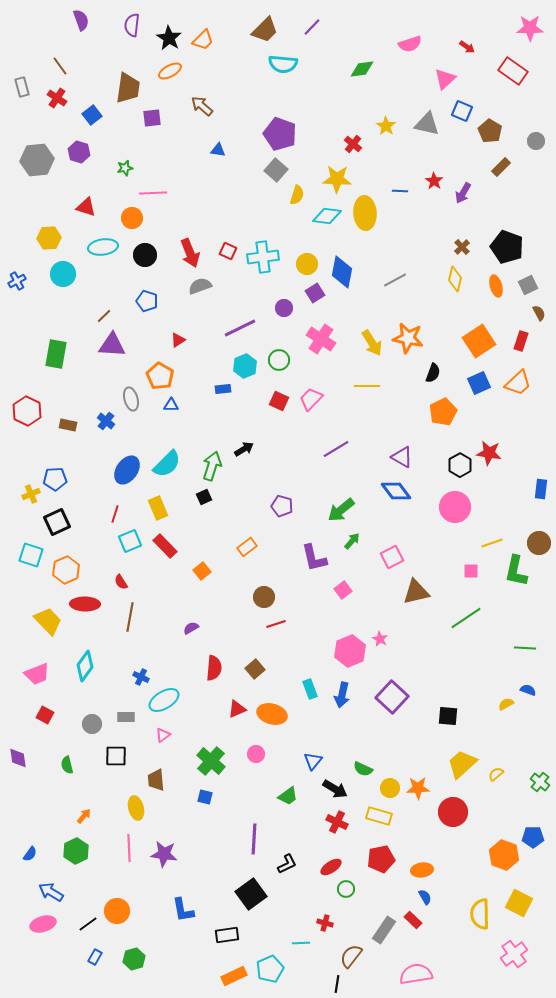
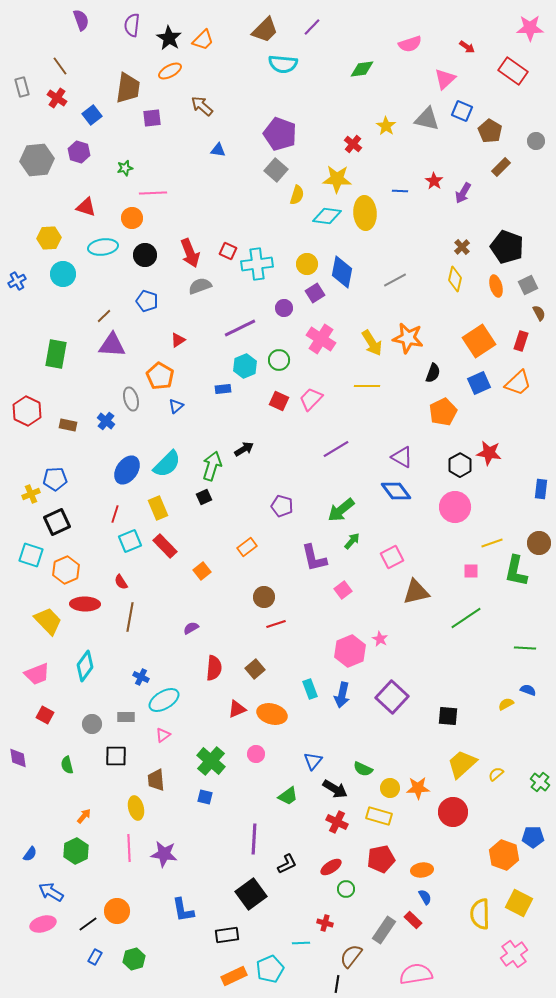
gray triangle at (427, 124): moved 5 px up
cyan cross at (263, 257): moved 6 px left, 7 px down
blue triangle at (171, 405): moved 5 px right, 1 px down; rotated 42 degrees counterclockwise
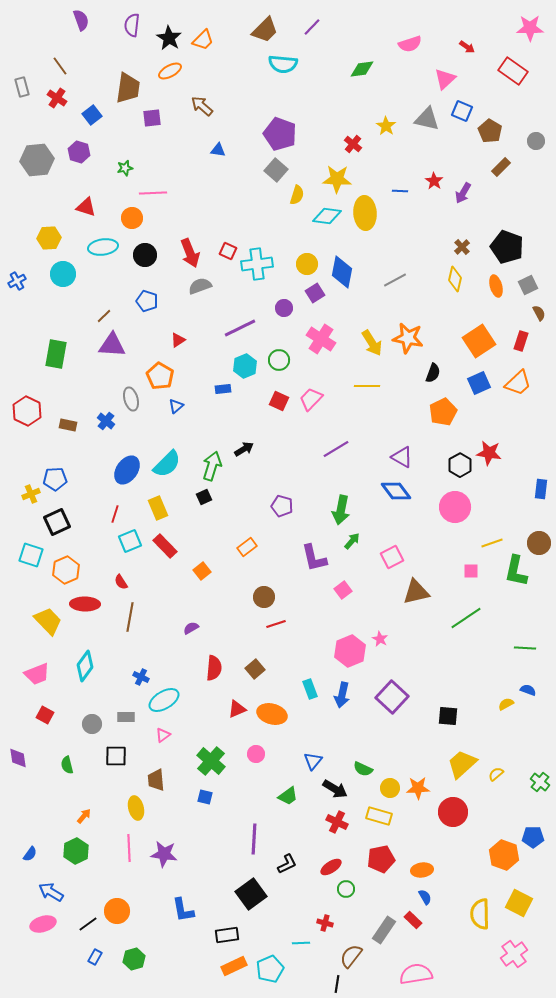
green arrow at (341, 510): rotated 40 degrees counterclockwise
orange rectangle at (234, 976): moved 10 px up
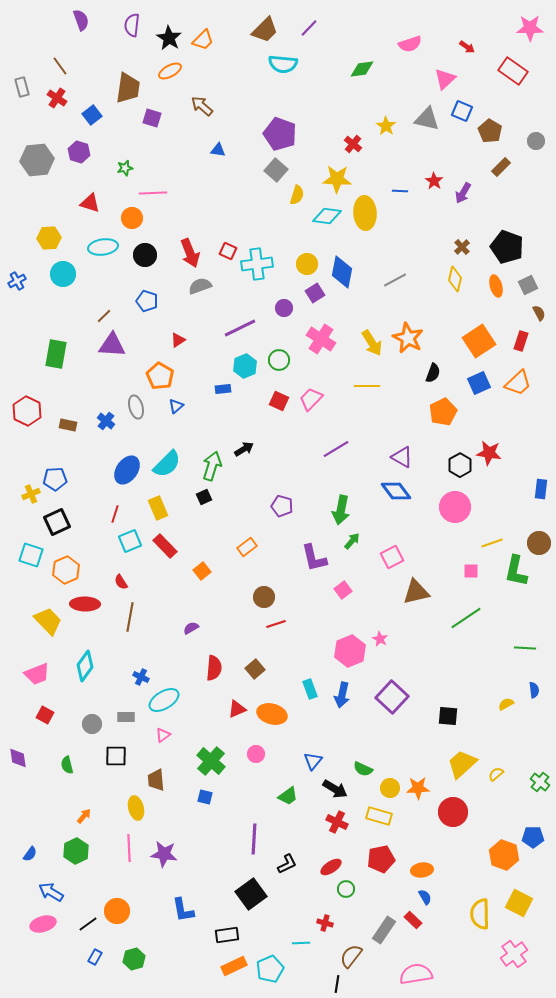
purple line at (312, 27): moved 3 px left, 1 px down
purple square at (152, 118): rotated 24 degrees clockwise
red triangle at (86, 207): moved 4 px right, 4 px up
orange star at (408, 338): rotated 16 degrees clockwise
gray ellipse at (131, 399): moved 5 px right, 8 px down
blue semicircle at (528, 690): moved 6 px right; rotated 63 degrees clockwise
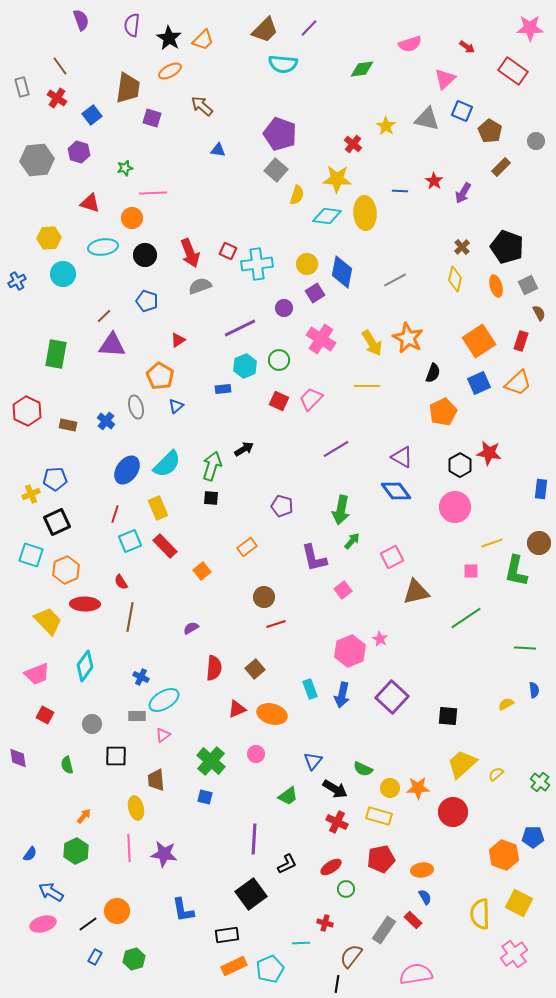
black square at (204, 497): moved 7 px right, 1 px down; rotated 28 degrees clockwise
gray rectangle at (126, 717): moved 11 px right, 1 px up
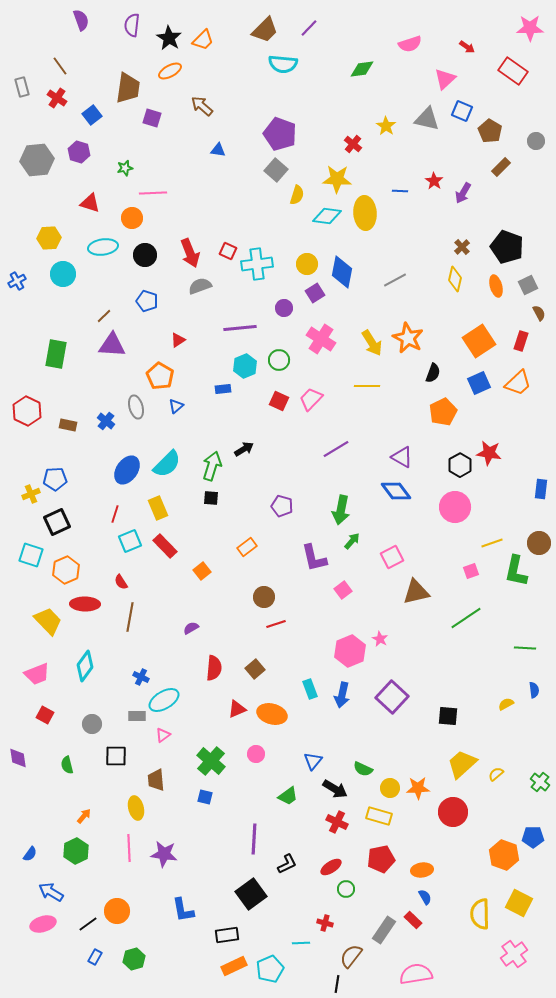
purple line at (240, 328): rotated 20 degrees clockwise
pink square at (471, 571): rotated 21 degrees counterclockwise
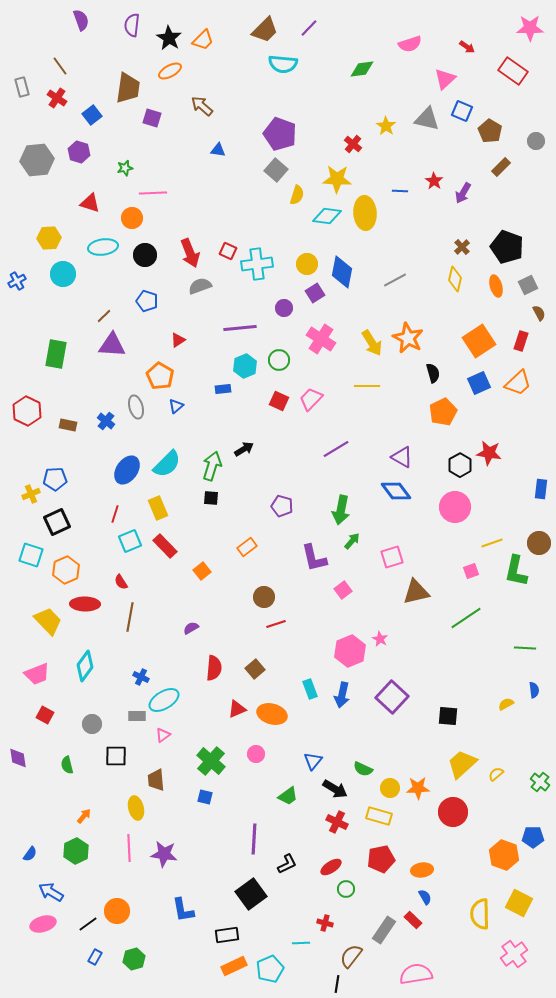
black semicircle at (433, 373): rotated 36 degrees counterclockwise
pink square at (392, 557): rotated 10 degrees clockwise
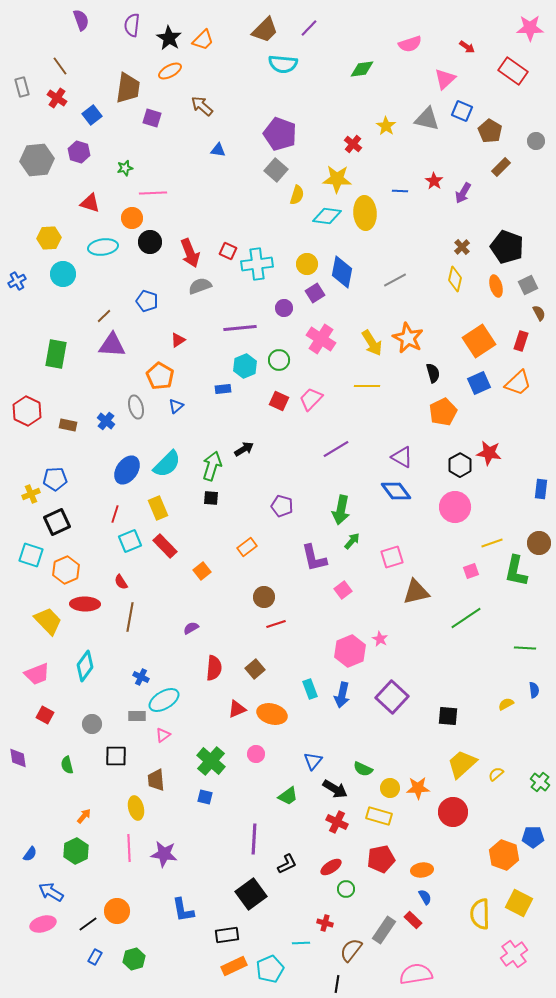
black circle at (145, 255): moved 5 px right, 13 px up
brown semicircle at (351, 956): moved 6 px up
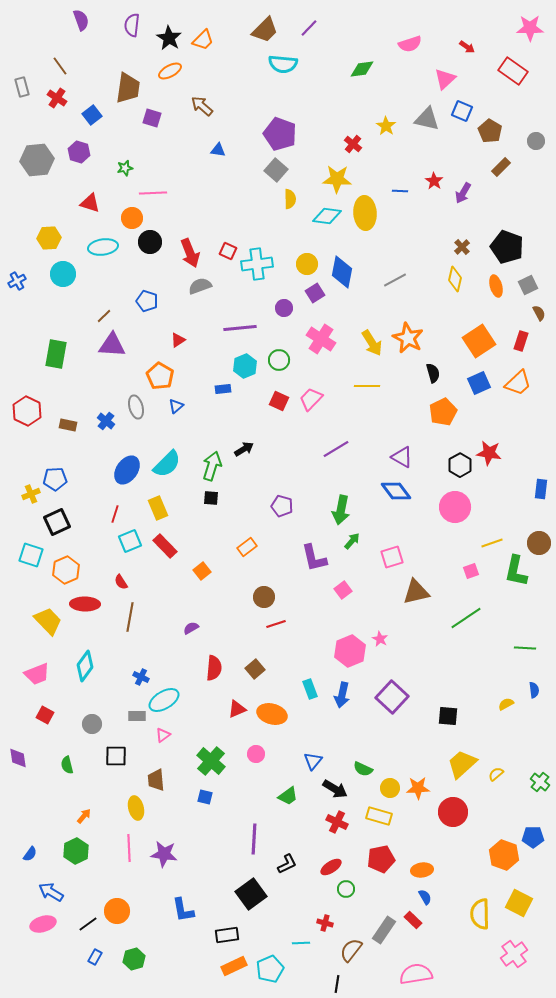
yellow semicircle at (297, 195): moved 7 px left, 4 px down; rotated 18 degrees counterclockwise
